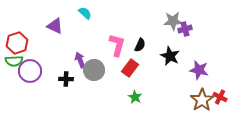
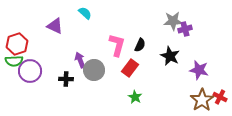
red hexagon: moved 1 px down
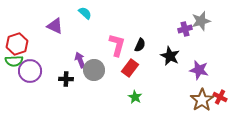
gray star: moved 28 px right; rotated 12 degrees counterclockwise
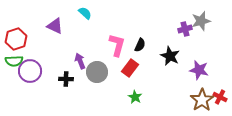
red hexagon: moved 1 px left, 5 px up
purple arrow: moved 1 px down
gray circle: moved 3 px right, 2 px down
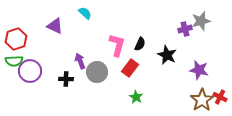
black semicircle: moved 1 px up
black star: moved 3 px left, 1 px up
green star: moved 1 px right
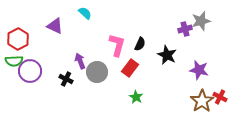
red hexagon: moved 2 px right; rotated 10 degrees counterclockwise
black cross: rotated 24 degrees clockwise
brown star: moved 1 px down
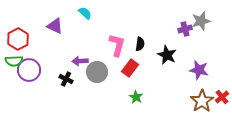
black semicircle: rotated 16 degrees counterclockwise
purple arrow: rotated 70 degrees counterclockwise
purple circle: moved 1 px left, 1 px up
red cross: moved 2 px right; rotated 24 degrees clockwise
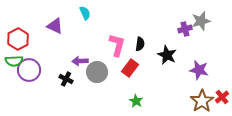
cyan semicircle: rotated 24 degrees clockwise
green star: moved 4 px down
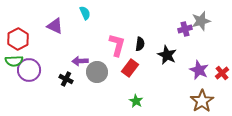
purple star: rotated 12 degrees clockwise
red cross: moved 24 px up
